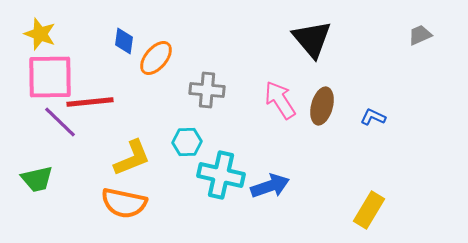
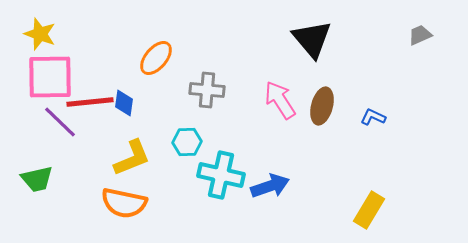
blue diamond: moved 62 px down
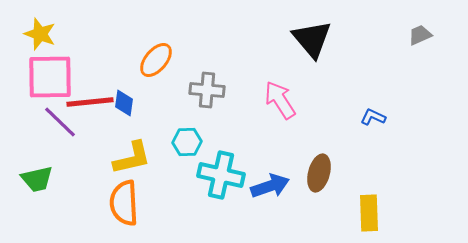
orange ellipse: moved 2 px down
brown ellipse: moved 3 px left, 67 px down
yellow L-shape: rotated 9 degrees clockwise
orange semicircle: rotated 75 degrees clockwise
yellow rectangle: moved 3 px down; rotated 33 degrees counterclockwise
